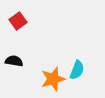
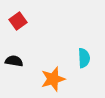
cyan semicircle: moved 7 px right, 12 px up; rotated 24 degrees counterclockwise
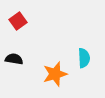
black semicircle: moved 2 px up
orange star: moved 2 px right, 5 px up
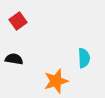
orange star: moved 1 px right, 7 px down
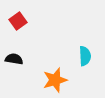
cyan semicircle: moved 1 px right, 2 px up
orange star: moved 1 px left, 1 px up
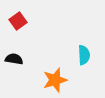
cyan semicircle: moved 1 px left, 1 px up
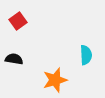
cyan semicircle: moved 2 px right
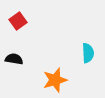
cyan semicircle: moved 2 px right, 2 px up
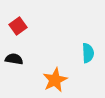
red square: moved 5 px down
orange star: rotated 10 degrees counterclockwise
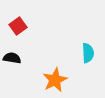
black semicircle: moved 2 px left, 1 px up
